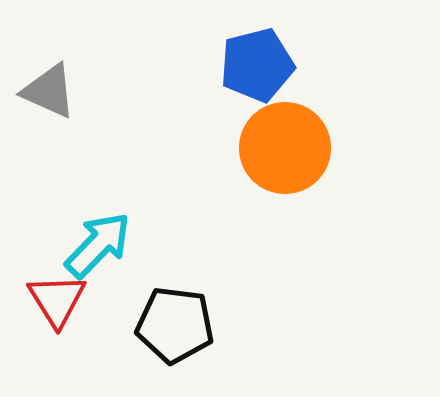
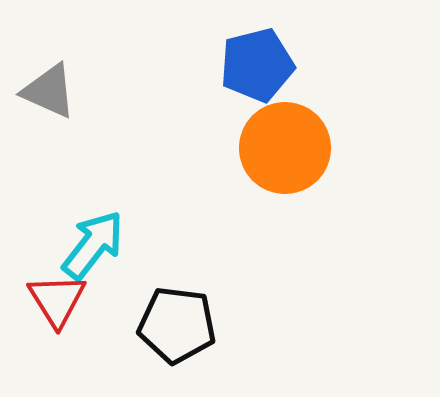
cyan arrow: moved 5 px left; rotated 6 degrees counterclockwise
black pentagon: moved 2 px right
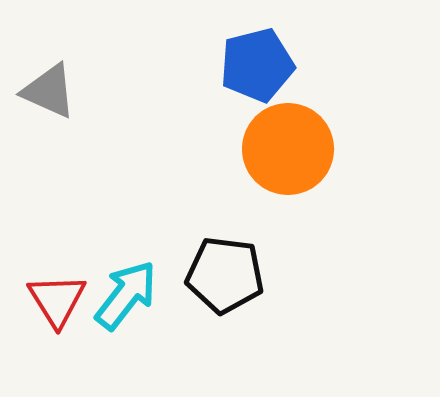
orange circle: moved 3 px right, 1 px down
cyan arrow: moved 33 px right, 50 px down
black pentagon: moved 48 px right, 50 px up
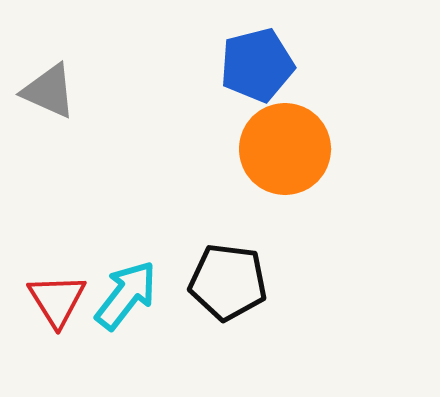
orange circle: moved 3 px left
black pentagon: moved 3 px right, 7 px down
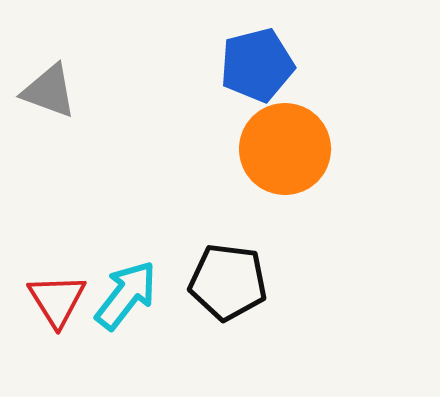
gray triangle: rotated 4 degrees counterclockwise
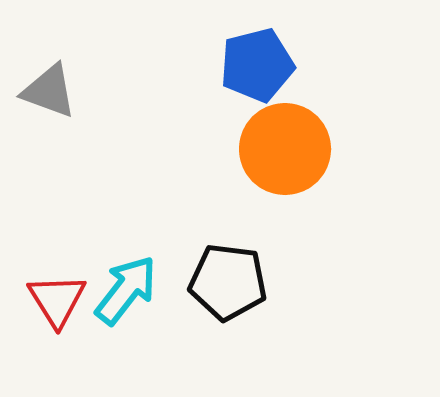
cyan arrow: moved 5 px up
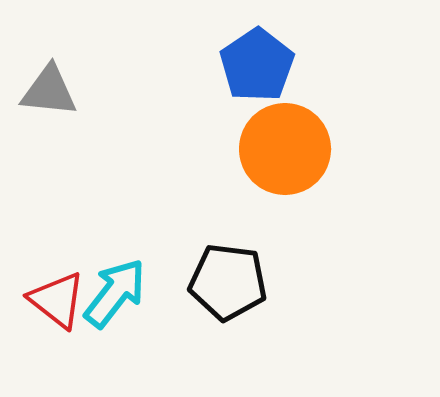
blue pentagon: rotated 20 degrees counterclockwise
gray triangle: rotated 14 degrees counterclockwise
cyan arrow: moved 11 px left, 3 px down
red triangle: rotated 20 degrees counterclockwise
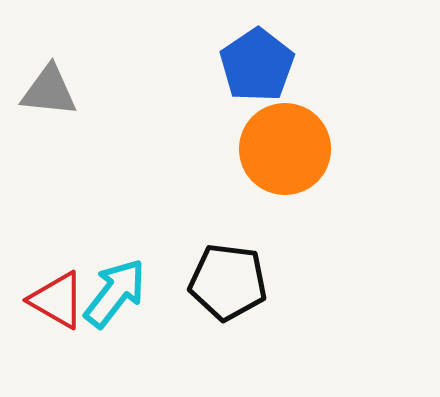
red triangle: rotated 8 degrees counterclockwise
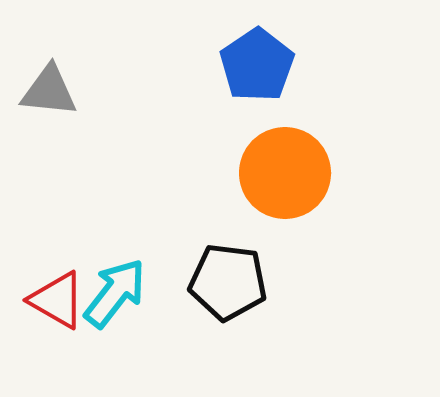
orange circle: moved 24 px down
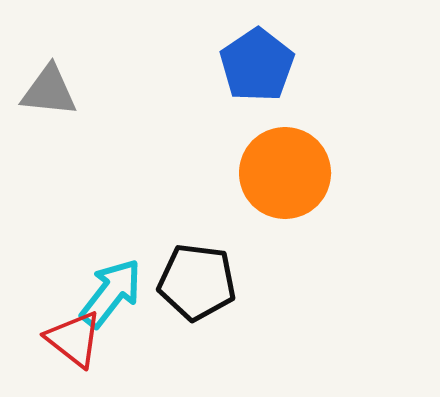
black pentagon: moved 31 px left
cyan arrow: moved 4 px left
red triangle: moved 17 px right, 39 px down; rotated 8 degrees clockwise
